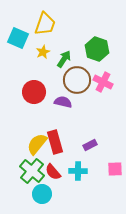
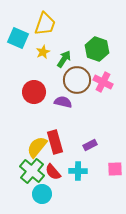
yellow semicircle: moved 3 px down
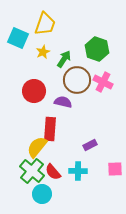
red circle: moved 1 px up
red rectangle: moved 5 px left, 13 px up; rotated 20 degrees clockwise
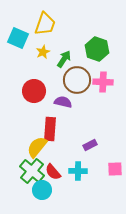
pink cross: rotated 24 degrees counterclockwise
cyan circle: moved 4 px up
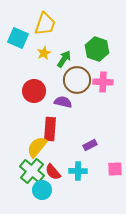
yellow star: moved 1 px right, 1 px down
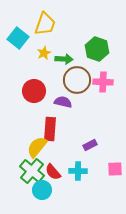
cyan square: rotated 15 degrees clockwise
green arrow: rotated 60 degrees clockwise
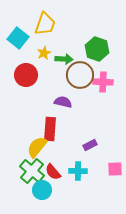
brown circle: moved 3 px right, 5 px up
red circle: moved 8 px left, 16 px up
